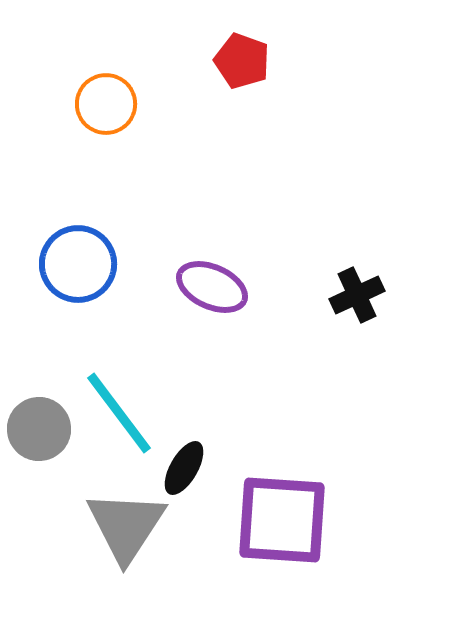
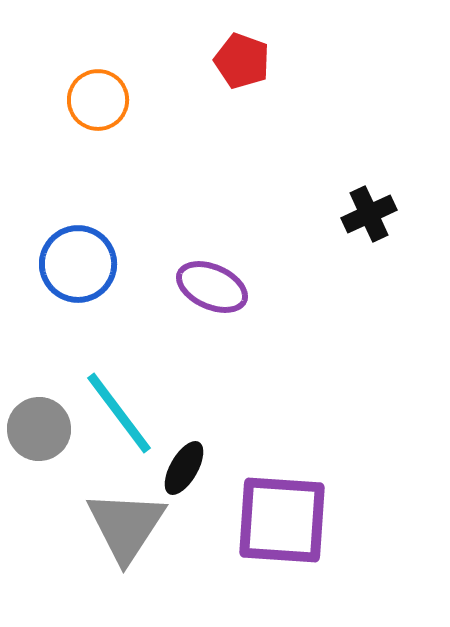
orange circle: moved 8 px left, 4 px up
black cross: moved 12 px right, 81 px up
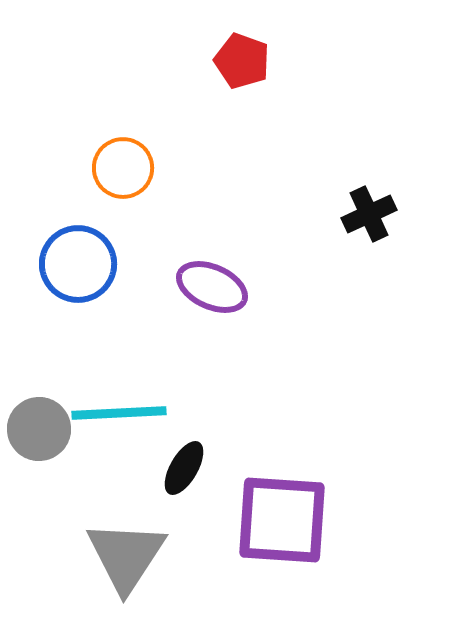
orange circle: moved 25 px right, 68 px down
cyan line: rotated 56 degrees counterclockwise
gray triangle: moved 30 px down
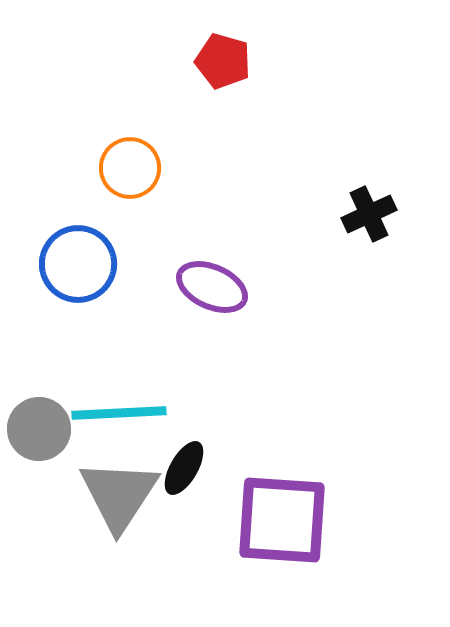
red pentagon: moved 19 px left; rotated 4 degrees counterclockwise
orange circle: moved 7 px right
gray triangle: moved 7 px left, 61 px up
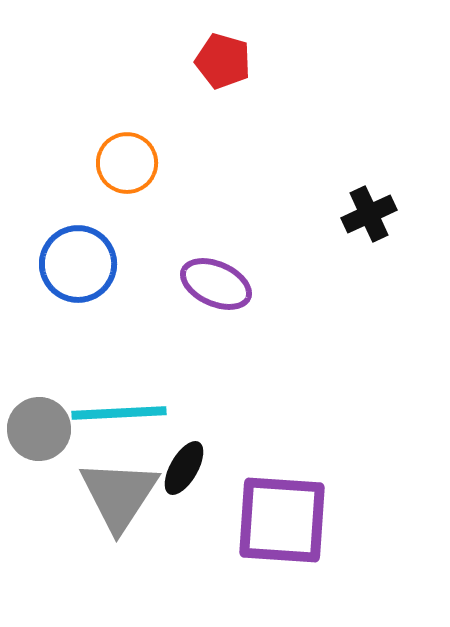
orange circle: moved 3 px left, 5 px up
purple ellipse: moved 4 px right, 3 px up
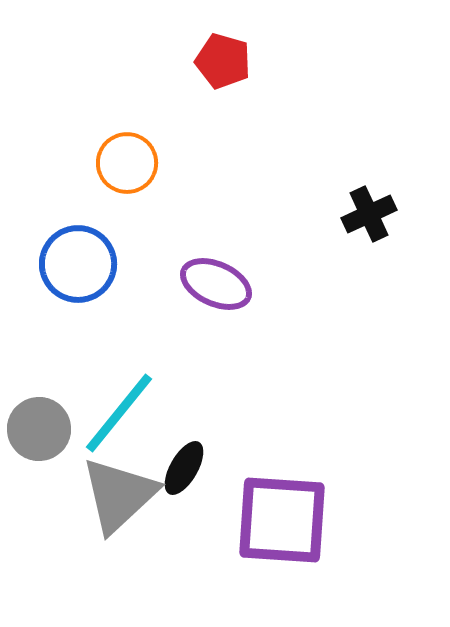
cyan line: rotated 48 degrees counterclockwise
gray triangle: rotated 14 degrees clockwise
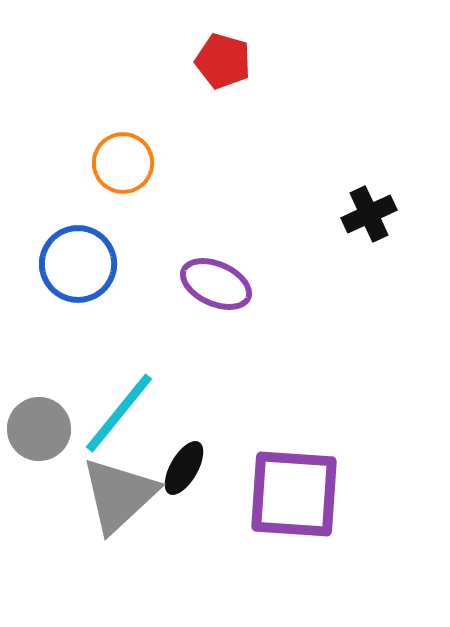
orange circle: moved 4 px left
purple square: moved 12 px right, 26 px up
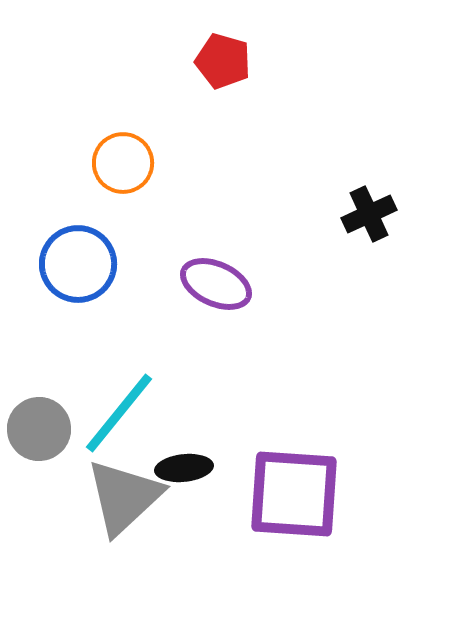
black ellipse: rotated 54 degrees clockwise
gray triangle: moved 5 px right, 2 px down
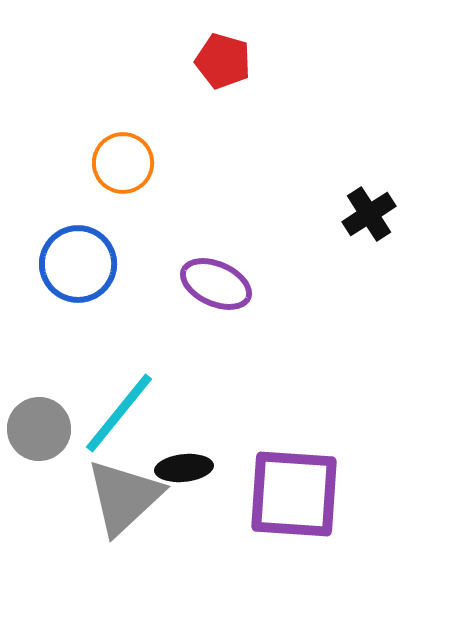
black cross: rotated 8 degrees counterclockwise
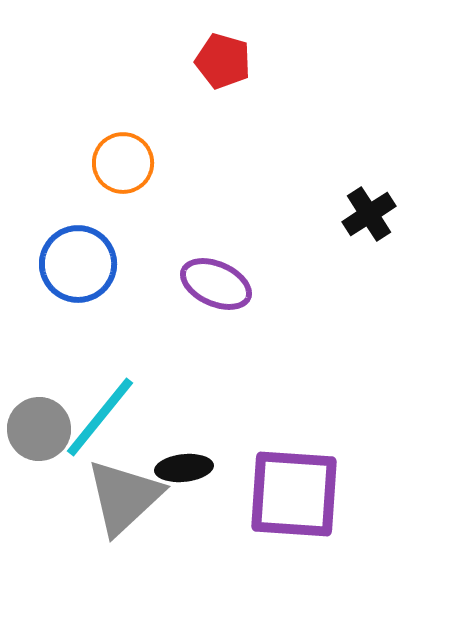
cyan line: moved 19 px left, 4 px down
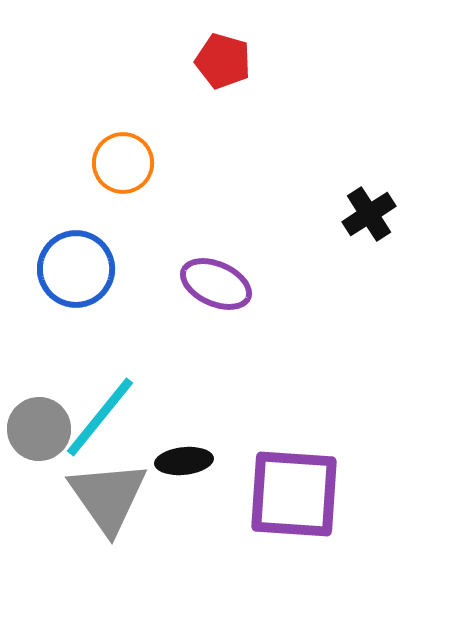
blue circle: moved 2 px left, 5 px down
black ellipse: moved 7 px up
gray triangle: moved 16 px left; rotated 22 degrees counterclockwise
